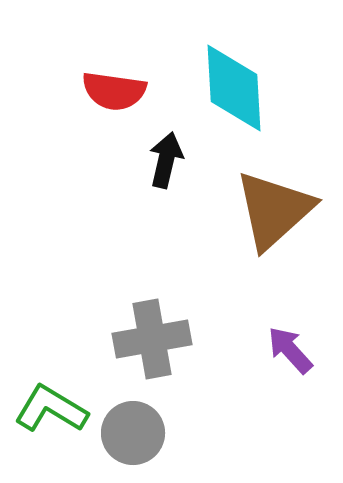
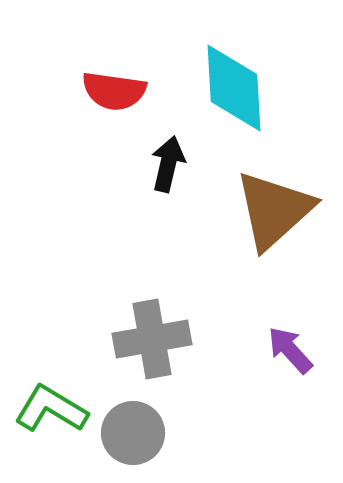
black arrow: moved 2 px right, 4 px down
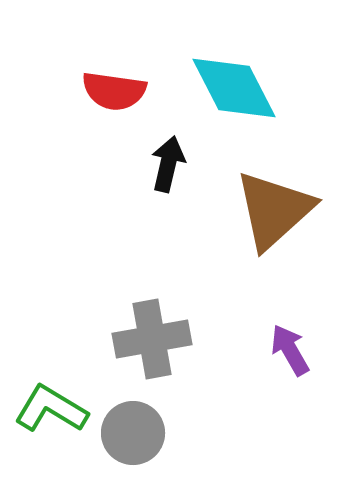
cyan diamond: rotated 24 degrees counterclockwise
purple arrow: rotated 12 degrees clockwise
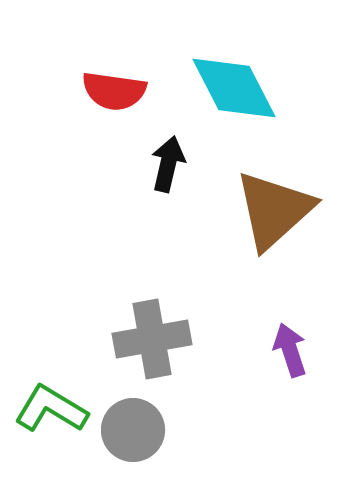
purple arrow: rotated 12 degrees clockwise
gray circle: moved 3 px up
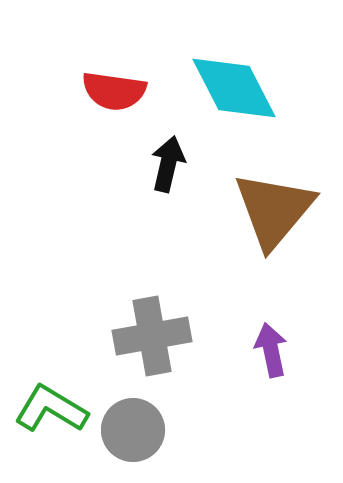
brown triangle: rotated 8 degrees counterclockwise
gray cross: moved 3 px up
purple arrow: moved 19 px left; rotated 6 degrees clockwise
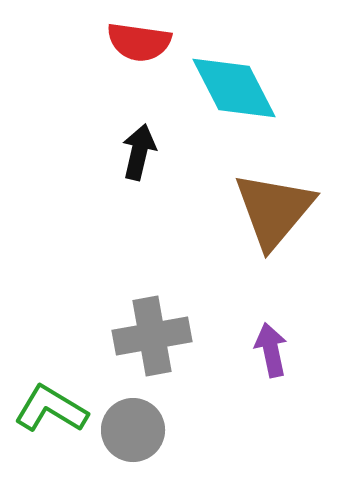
red semicircle: moved 25 px right, 49 px up
black arrow: moved 29 px left, 12 px up
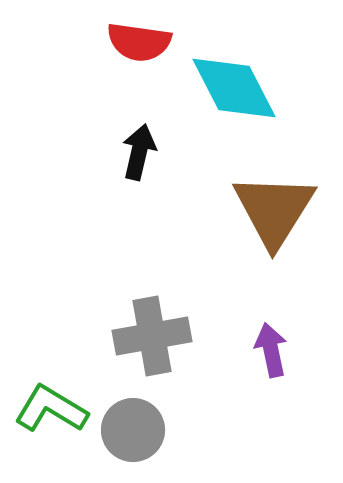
brown triangle: rotated 8 degrees counterclockwise
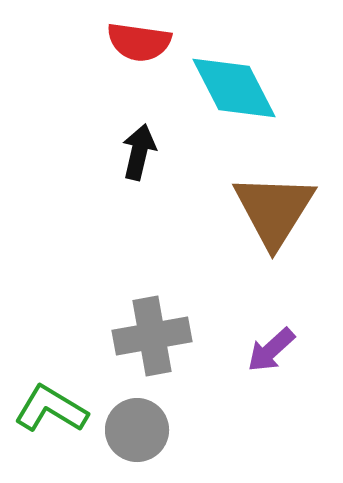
purple arrow: rotated 120 degrees counterclockwise
gray circle: moved 4 px right
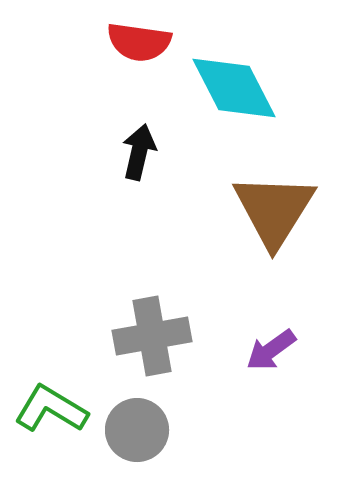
purple arrow: rotated 6 degrees clockwise
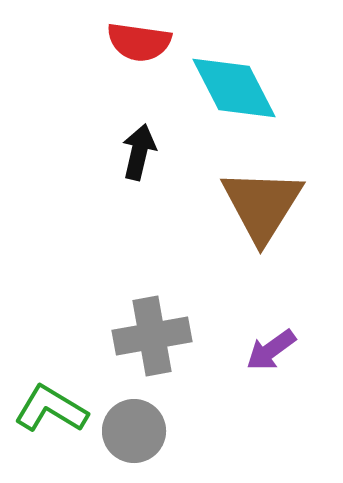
brown triangle: moved 12 px left, 5 px up
gray circle: moved 3 px left, 1 px down
